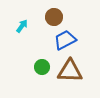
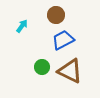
brown circle: moved 2 px right, 2 px up
blue trapezoid: moved 2 px left
brown triangle: rotated 24 degrees clockwise
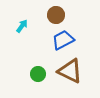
green circle: moved 4 px left, 7 px down
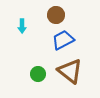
cyan arrow: rotated 144 degrees clockwise
brown triangle: rotated 12 degrees clockwise
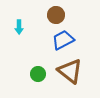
cyan arrow: moved 3 px left, 1 px down
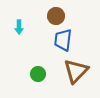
brown circle: moved 1 px down
blue trapezoid: rotated 55 degrees counterclockwise
brown triangle: moved 6 px right; rotated 36 degrees clockwise
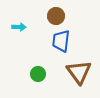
cyan arrow: rotated 88 degrees counterclockwise
blue trapezoid: moved 2 px left, 1 px down
brown triangle: moved 3 px right, 1 px down; rotated 20 degrees counterclockwise
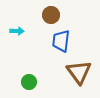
brown circle: moved 5 px left, 1 px up
cyan arrow: moved 2 px left, 4 px down
green circle: moved 9 px left, 8 px down
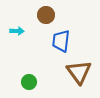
brown circle: moved 5 px left
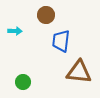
cyan arrow: moved 2 px left
brown triangle: rotated 48 degrees counterclockwise
green circle: moved 6 px left
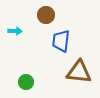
green circle: moved 3 px right
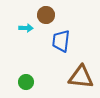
cyan arrow: moved 11 px right, 3 px up
brown triangle: moved 2 px right, 5 px down
